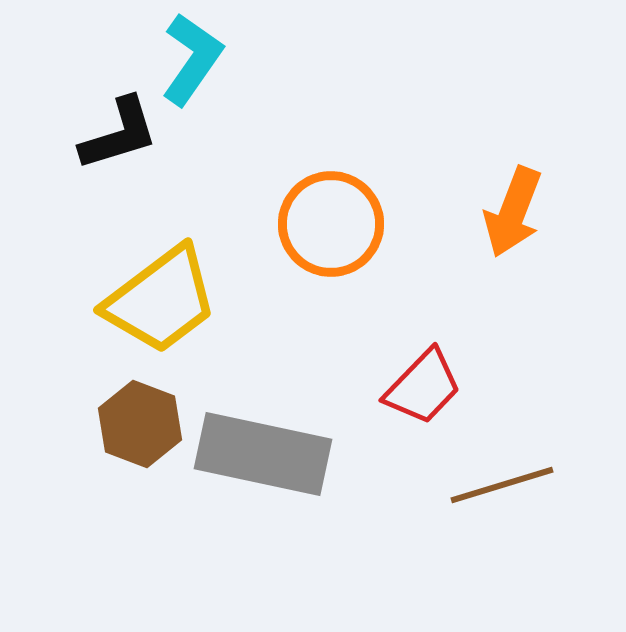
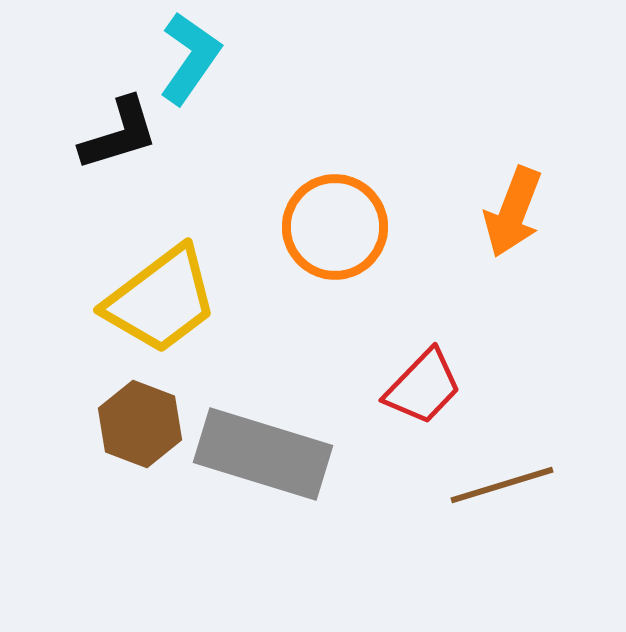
cyan L-shape: moved 2 px left, 1 px up
orange circle: moved 4 px right, 3 px down
gray rectangle: rotated 5 degrees clockwise
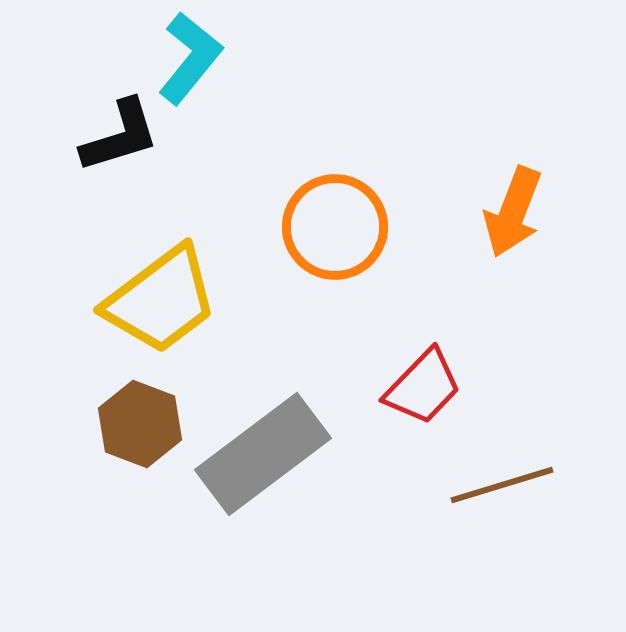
cyan L-shape: rotated 4 degrees clockwise
black L-shape: moved 1 px right, 2 px down
gray rectangle: rotated 54 degrees counterclockwise
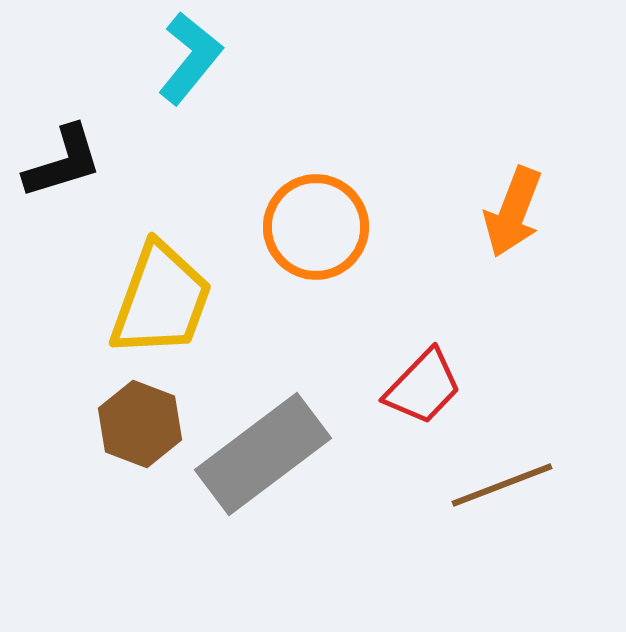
black L-shape: moved 57 px left, 26 px down
orange circle: moved 19 px left
yellow trapezoid: rotated 33 degrees counterclockwise
brown line: rotated 4 degrees counterclockwise
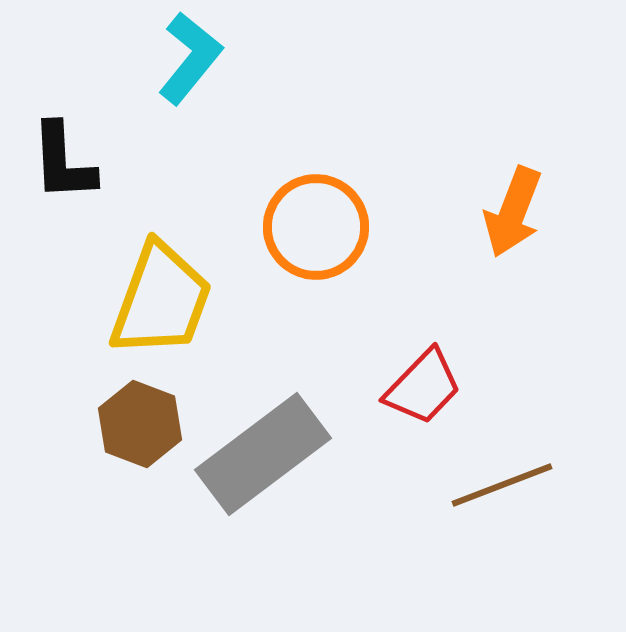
black L-shape: rotated 104 degrees clockwise
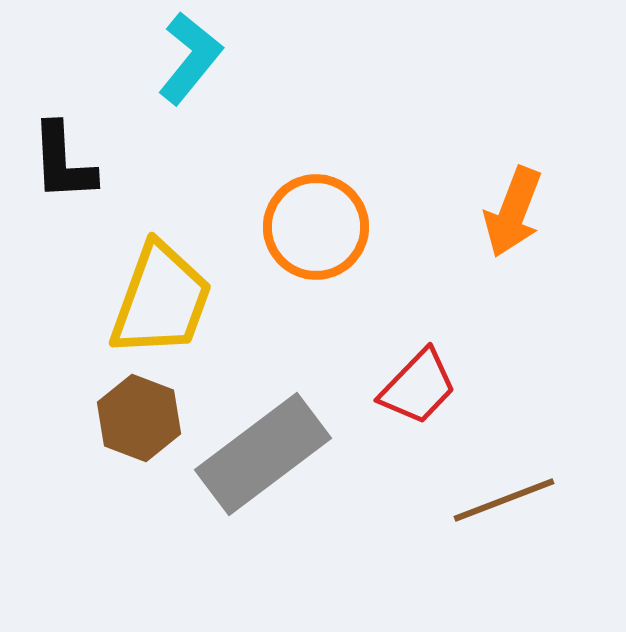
red trapezoid: moved 5 px left
brown hexagon: moved 1 px left, 6 px up
brown line: moved 2 px right, 15 px down
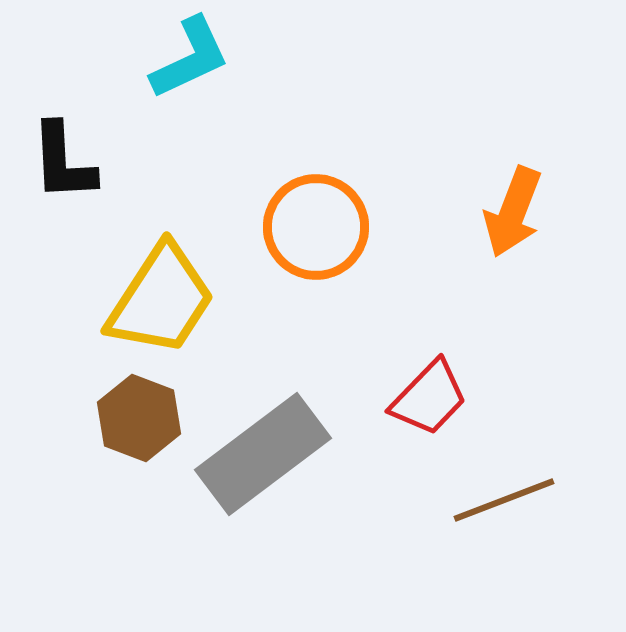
cyan L-shape: rotated 26 degrees clockwise
yellow trapezoid: rotated 13 degrees clockwise
red trapezoid: moved 11 px right, 11 px down
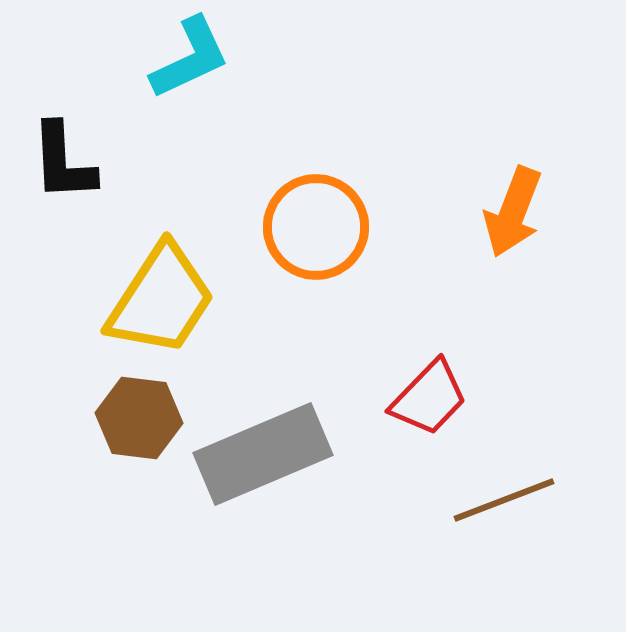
brown hexagon: rotated 14 degrees counterclockwise
gray rectangle: rotated 14 degrees clockwise
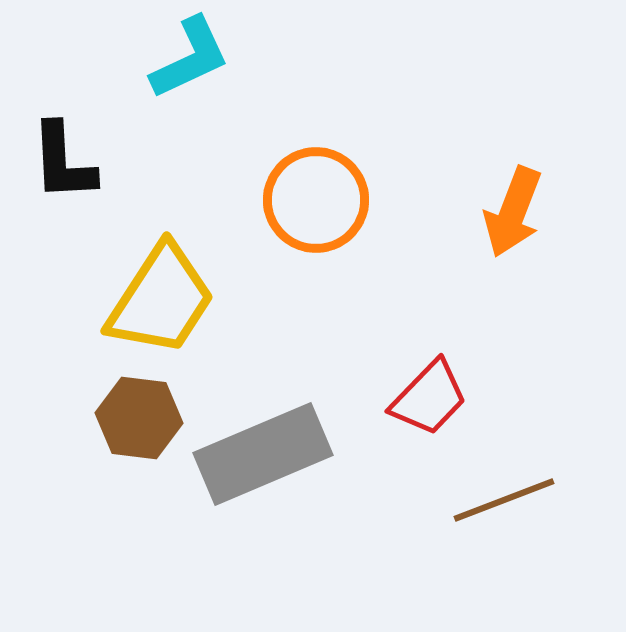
orange circle: moved 27 px up
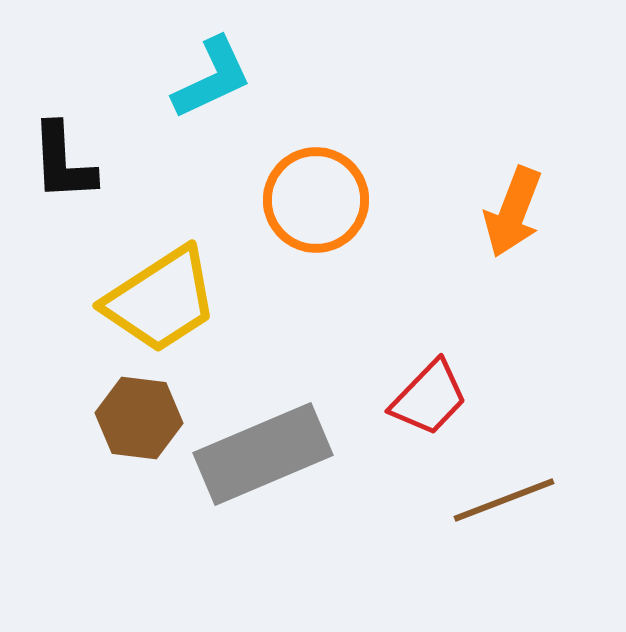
cyan L-shape: moved 22 px right, 20 px down
yellow trapezoid: rotated 24 degrees clockwise
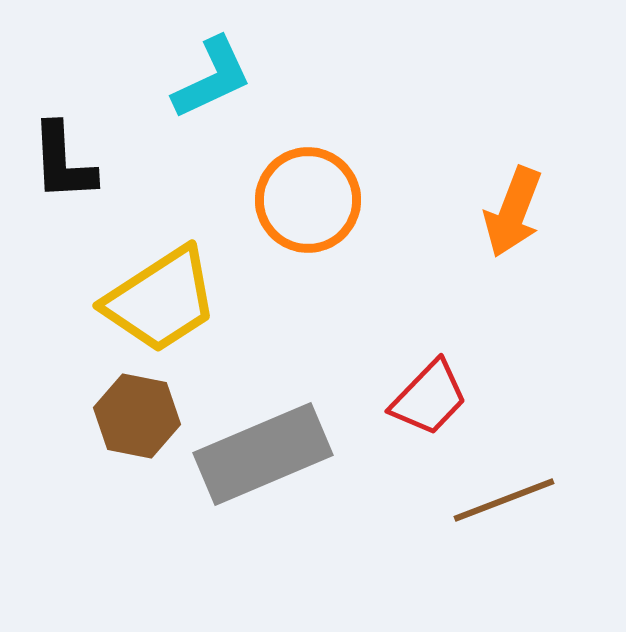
orange circle: moved 8 px left
brown hexagon: moved 2 px left, 2 px up; rotated 4 degrees clockwise
